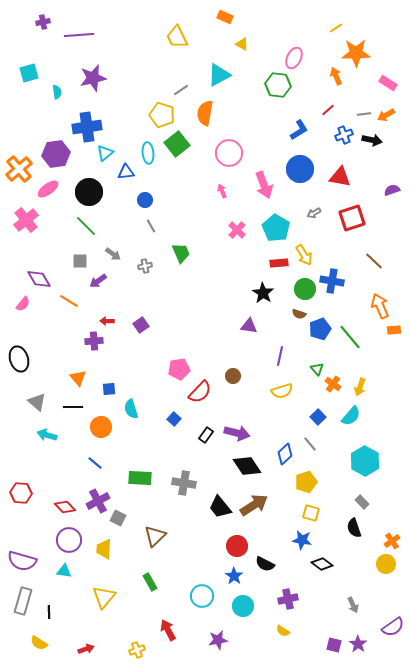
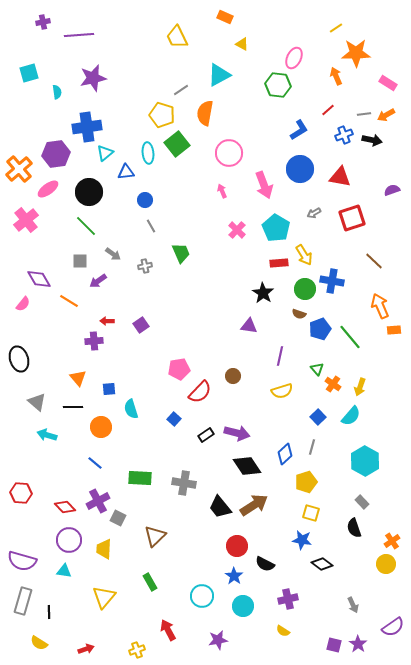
black rectangle at (206, 435): rotated 21 degrees clockwise
gray line at (310, 444): moved 2 px right, 3 px down; rotated 56 degrees clockwise
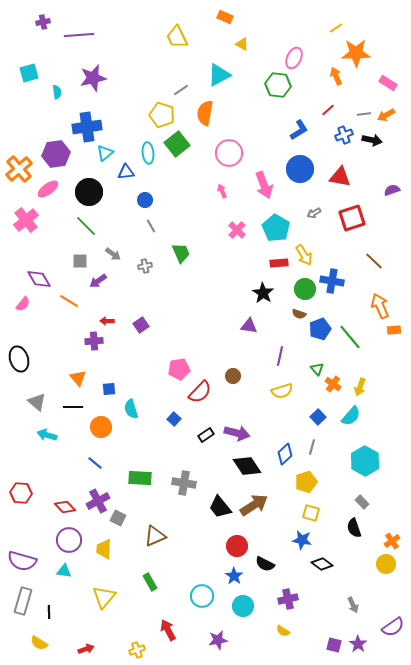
brown triangle at (155, 536): rotated 20 degrees clockwise
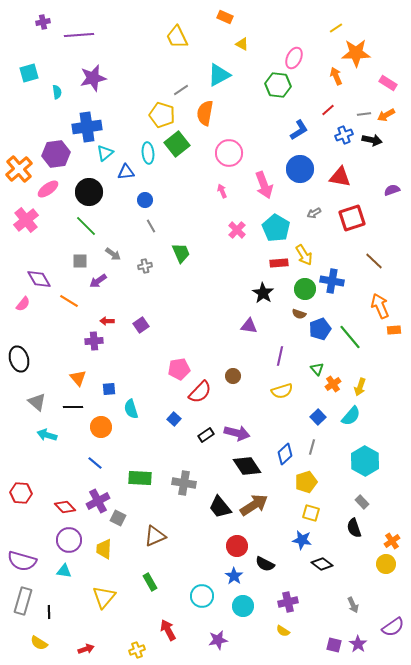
orange cross at (333, 384): rotated 21 degrees clockwise
purple cross at (288, 599): moved 3 px down
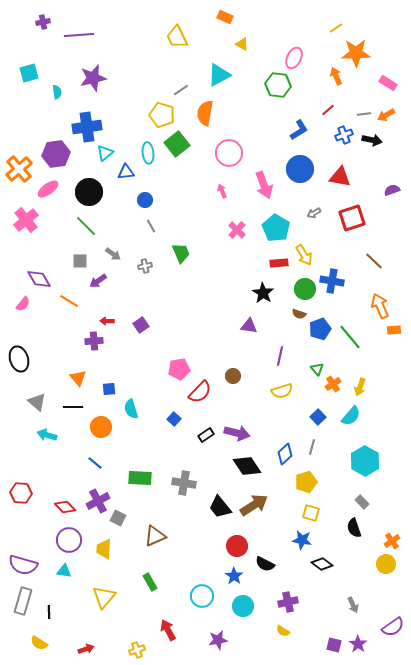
purple semicircle at (22, 561): moved 1 px right, 4 px down
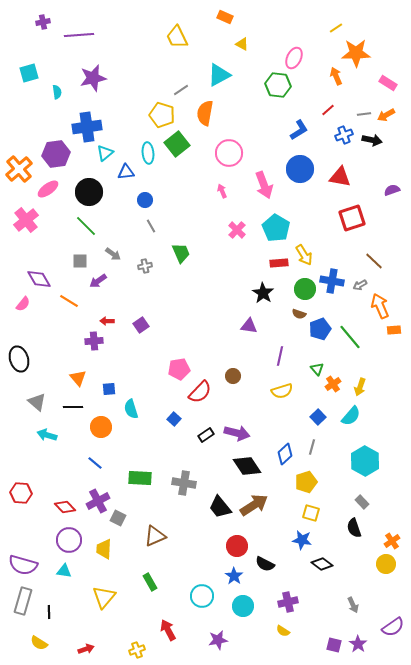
gray arrow at (314, 213): moved 46 px right, 72 px down
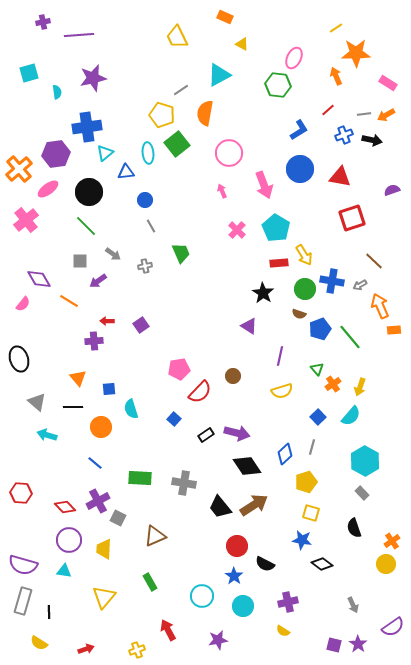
purple triangle at (249, 326): rotated 24 degrees clockwise
gray rectangle at (362, 502): moved 9 px up
